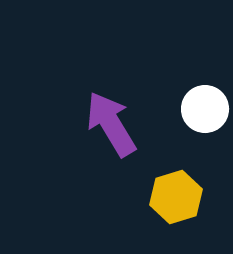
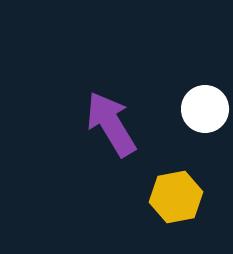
yellow hexagon: rotated 6 degrees clockwise
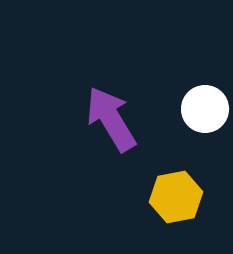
purple arrow: moved 5 px up
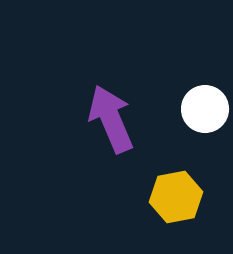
purple arrow: rotated 8 degrees clockwise
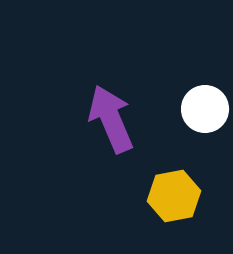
yellow hexagon: moved 2 px left, 1 px up
